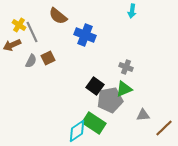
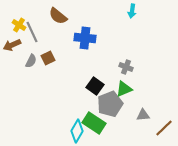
blue cross: moved 3 px down; rotated 15 degrees counterclockwise
gray pentagon: moved 4 px down; rotated 10 degrees counterclockwise
cyan diamond: rotated 25 degrees counterclockwise
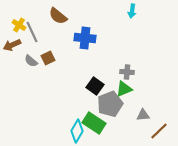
gray semicircle: rotated 104 degrees clockwise
gray cross: moved 1 px right, 5 px down; rotated 16 degrees counterclockwise
brown line: moved 5 px left, 3 px down
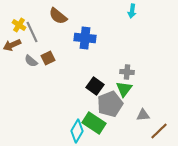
green triangle: rotated 30 degrees counterclockwise
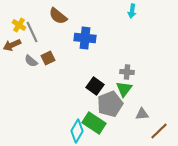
gray triangle: moved 1 px left, 1 px up
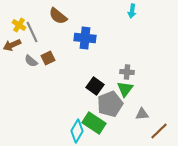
green triangle: moved 1 px right
